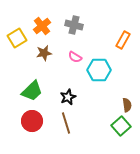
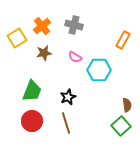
green trapezoid: rotated 25 degrees counterclockwise
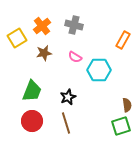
green square: rotated 24 degrees clockwise
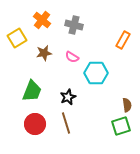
orange cross: moved 6 px up; rotated 12 degrees counterclockwise
pink semicircle: moved 3 px left
cyan hexagon: moved 3 px left, 3 px down
red circle: moved 3 px right, 3 px down
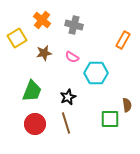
green square: moved 11 px left, 7 px up; rotated 18 degrees clockwise
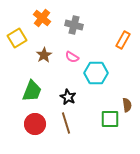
orange cross: moved 2 px up
brown star: moved 2 px down; rotated 21 degrees counterclockwise
black star: rotated 21 degrees counterclockwise
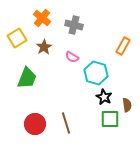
orange rectangle: moved 6 px down
brown star: moved 8 px up
cyan hexagon: rotated 15 degrees clockwise
green trapezoid: moved 5 px left, 13 px up
black star: moved 36 px right
